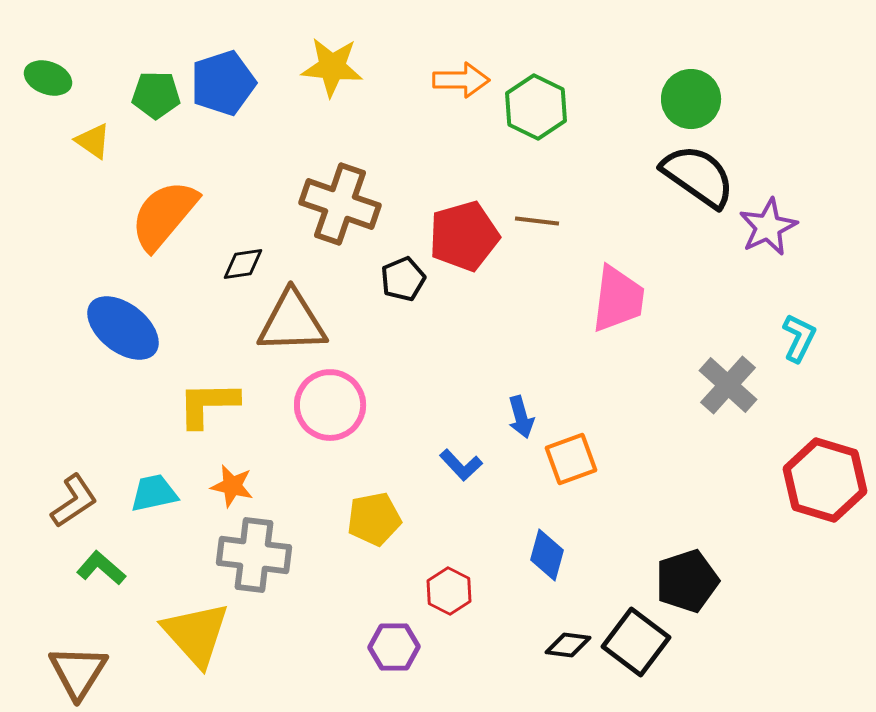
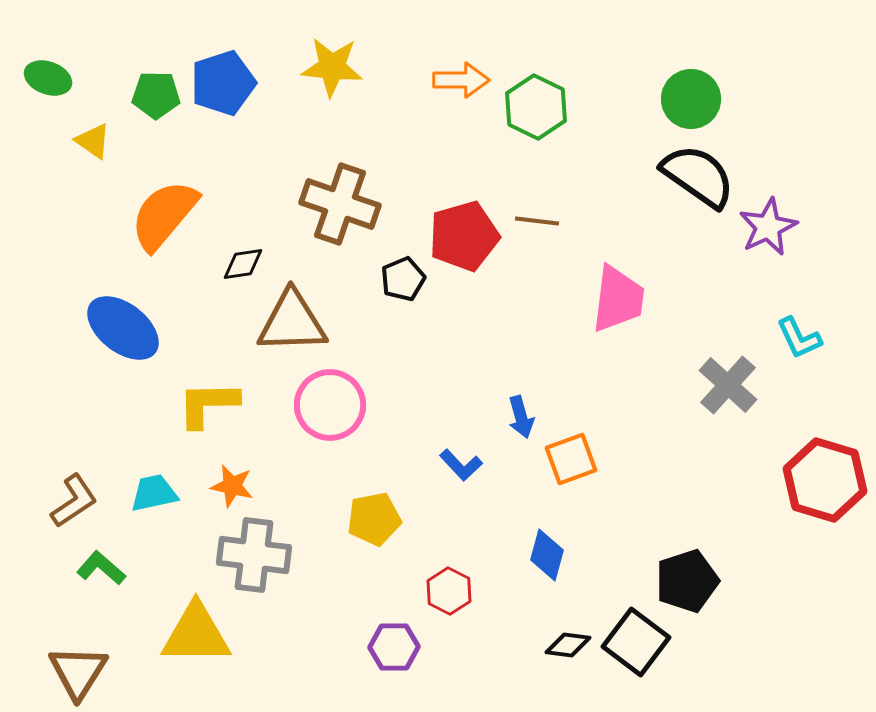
cyan L-shape at (799, 338): rotated 129 degrees clockwise
yellow triangle at (196, 634): rotated 48 degrees counterclockwise
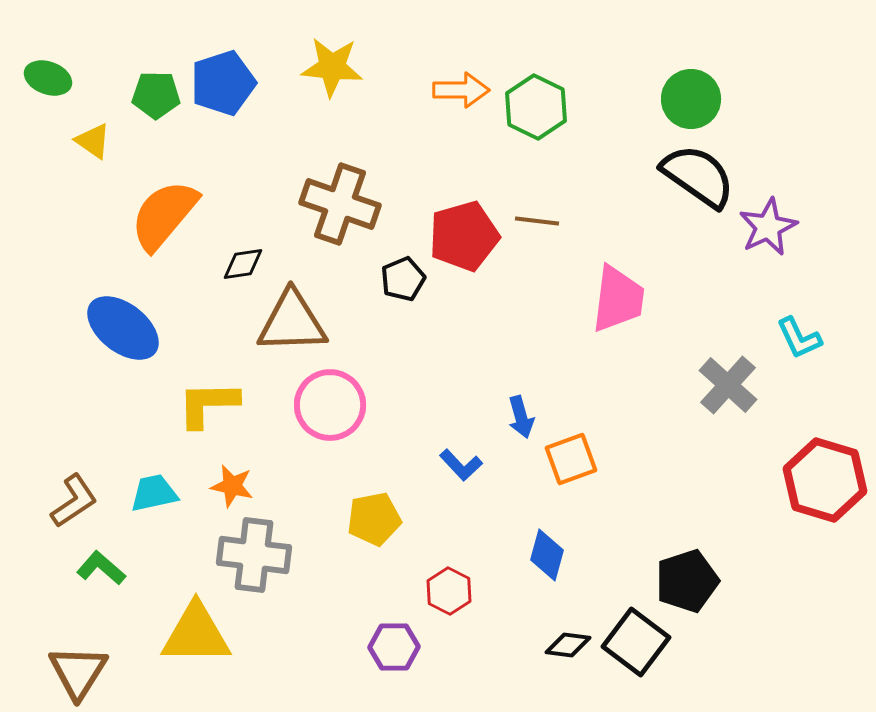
orange arrow at (461, 80): moved 10 px down
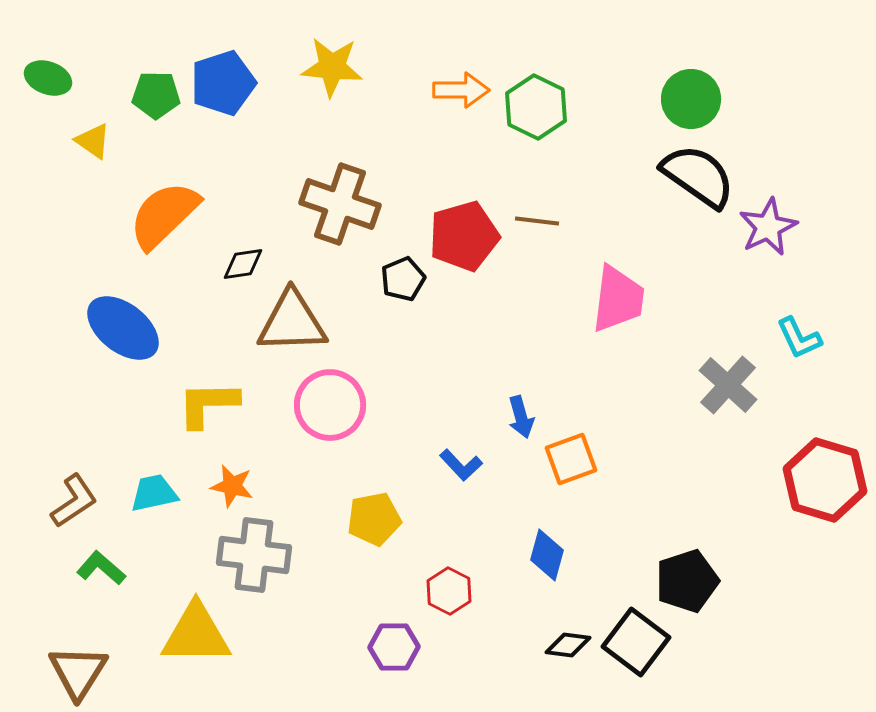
orange semicircle at (164, 215): rotated 6 degrees clockwise
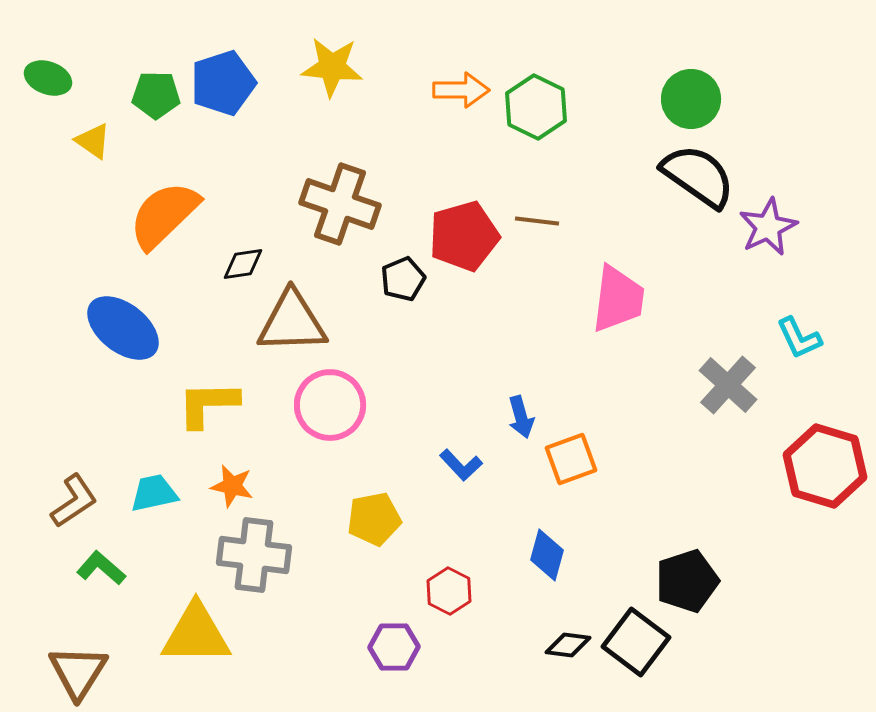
red hexagon at (825, 480): moved 14 px up
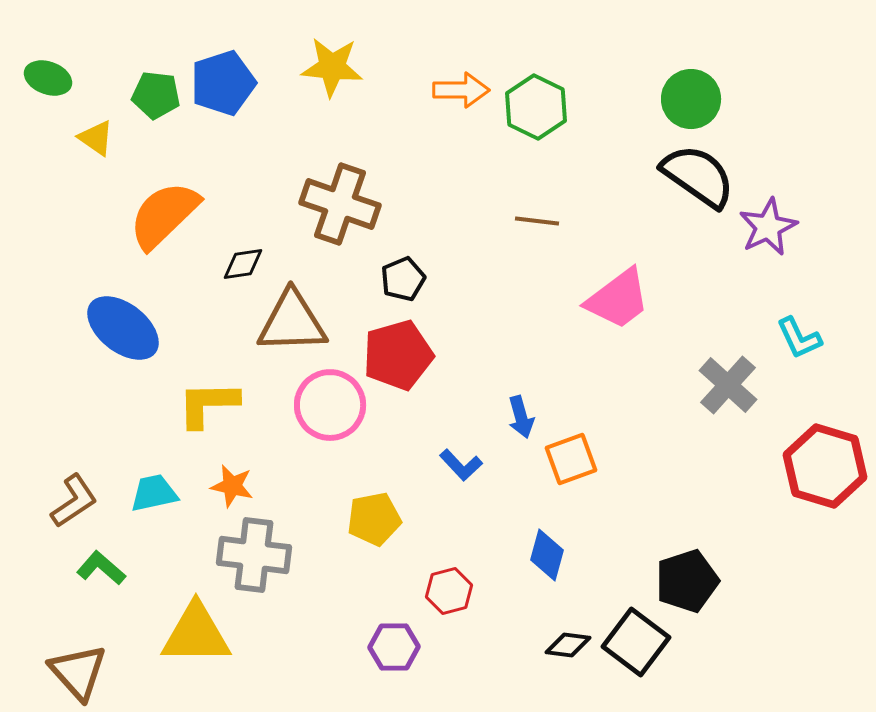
green pentagon at (156, 95): rotated 6 degrees clockwise
yellow triangle at (93, 141): moved 3 px right, 3 px up
red pentagon at (464, 236): moved 66 px left, 119 px down
pink trapezoid at (618, 299): rotated 46 degrees clockwise
red hexagon at (449, 591): rotated 18 degrees clockwise
brown triangle at (78, 672): rotated 14 degrees counterclockwise
